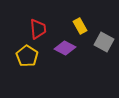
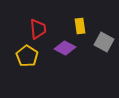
yellow rectangle: rotated 21 degrees clockwise
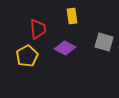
yellow rectangle: moved 8 px left, 10 px up
gray square: rotated 12 degrees counterclockwise
yellow pentagon: rotated 10 degrees clockwise
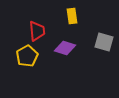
red trapezoid: moved 1 px left, 2 px down
purple diamond: rotated 10 degrees counterclockwise
